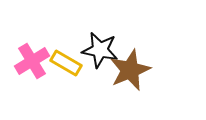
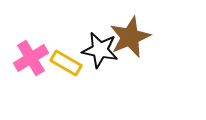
pink cross: moved 1 px left, 3 px up
brown star: moved 33 px up
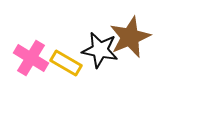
pink cross: rotated 28 degrees counterclockwise
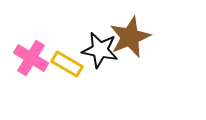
yellow rectangle: moved 1 px right, 1 px down
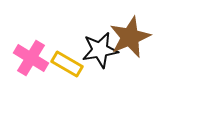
black star: rotated 21 degrees counterclockwise
